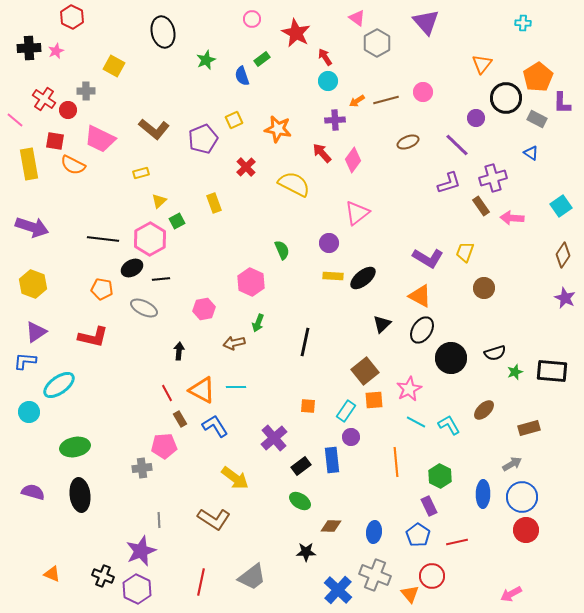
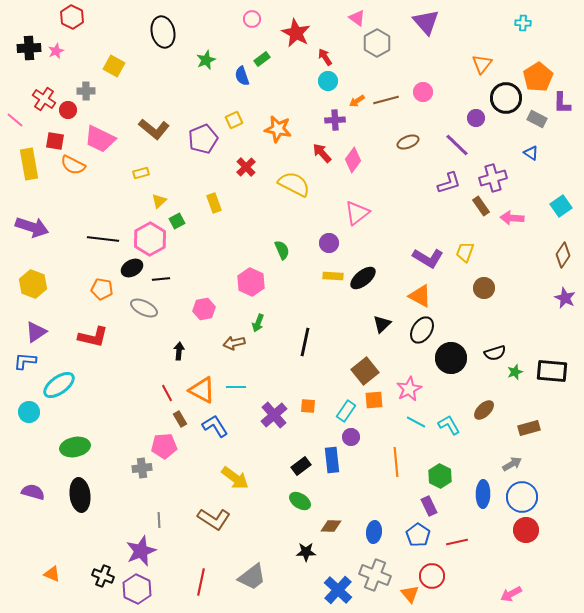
purple cross at (274, 438): moved 23 px up
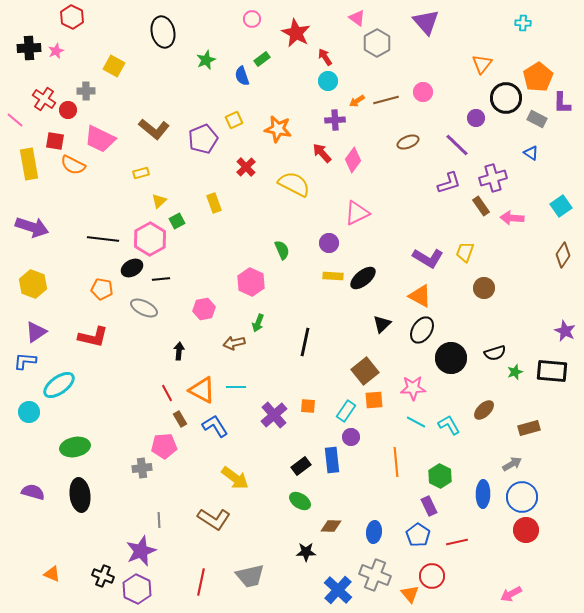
pink triangle at (357, 213): rotated 12 degrees clockwise
purple star at (565, 298): moved 33 px down
pink star at (409, 389): moved 4 px right, 1 px up; rotated 25 degrees clockwise
gray trapezoid at (252, 577): moved 2 px left, 1 px up; rotated 24 degrees clockwise
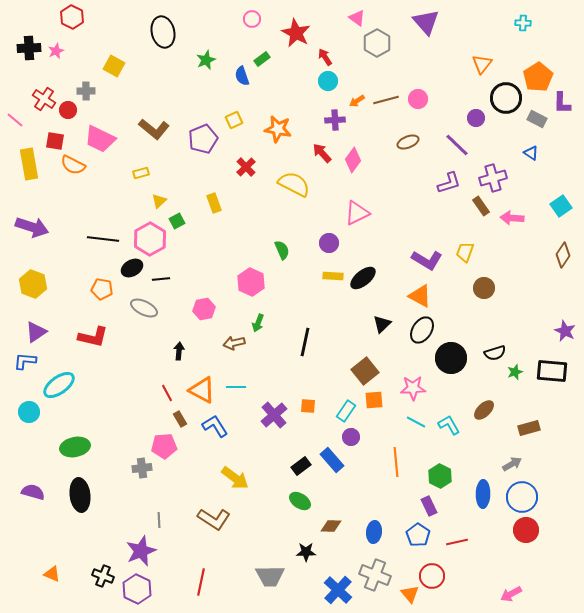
pink circle at (423, 92): moved 5 px left, 7 px down
purple L-shape at (428, 258): moved 1 px left, 2 px down
blue rectangle at (332, 460): rotated 35 degrees counterclockwise
gray trapezoid at (250, 576): moved 20 px right; rotated 12 degrees clockwise
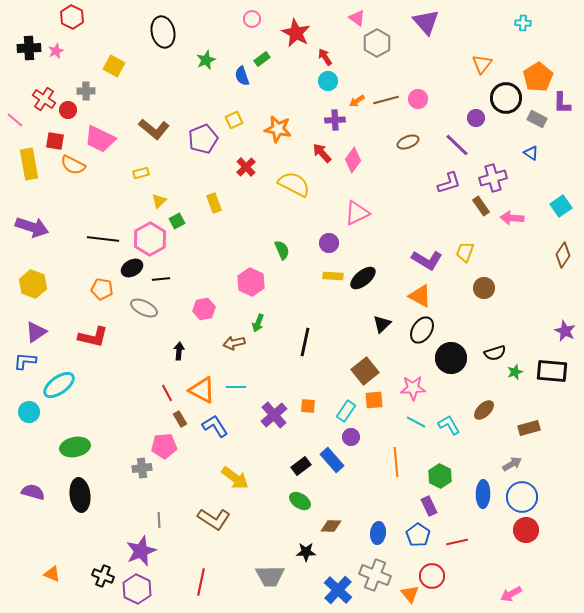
blue ellipse at (374, 532): moved 4 px right, 1 px down
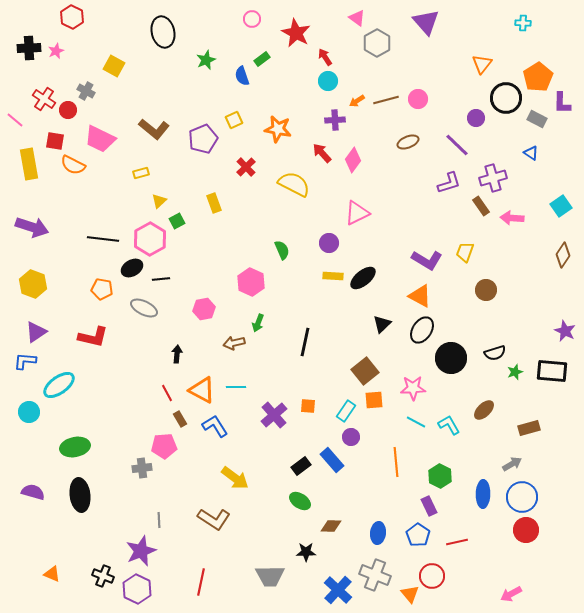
gray cross at (86, 91): rotated 30 degrees clockwise
brown circle at (484, 288): moved 2 px right, 2 px down
black arrow at (179, 351): moved 2 px left, 3 px down
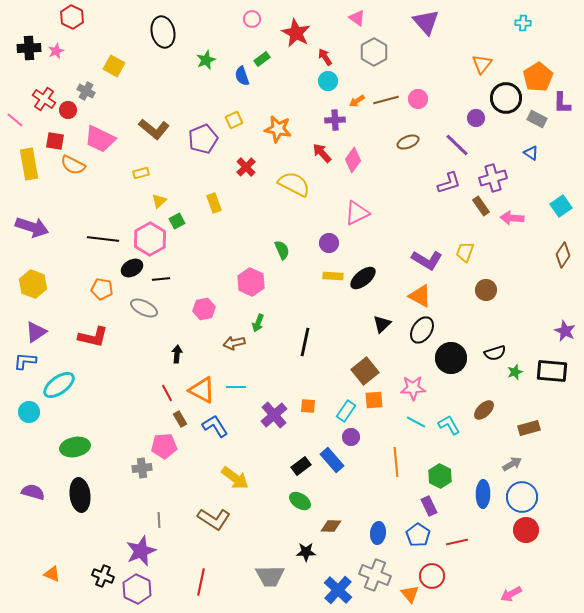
gray hexagon at (377, 43): moved 3 px left, 9 px down
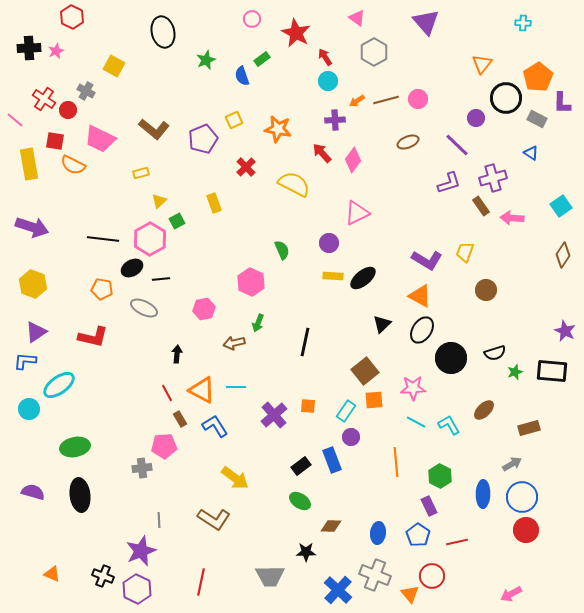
cyan circle at (29, 412): moved 3 px up
blue rectangle at (332, 460): rotated 20 degrees clockwise
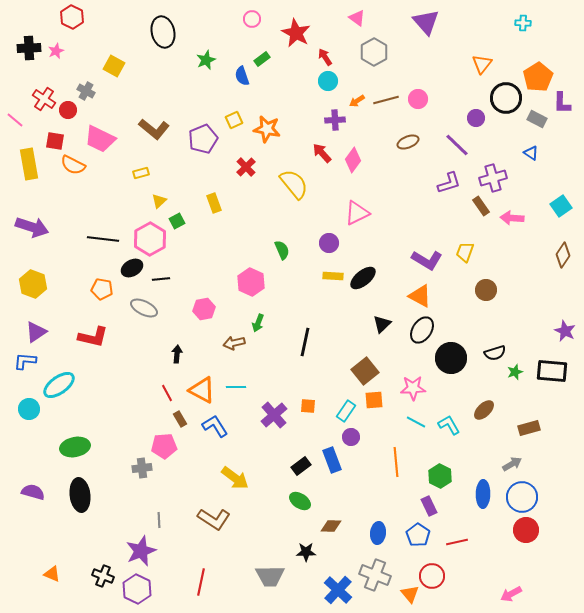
orange star at (278, 129): moved 11 px left
yellow semicircle at (294, 184): rotated 24 degrees clockwise
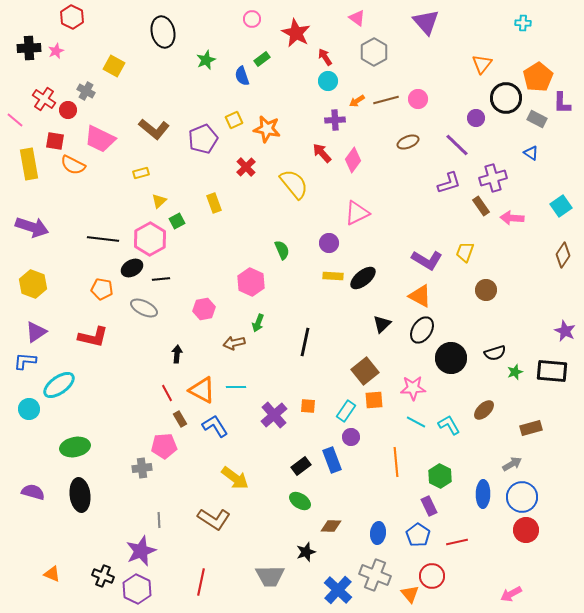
brown rectangle at (529, 428): moved 2 px right
black star at (306, 552): rotated 18 degrees counterclockwise
